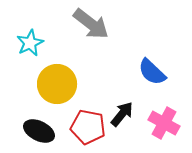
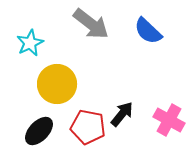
blue semicircle: moved 4 px left, 41 px up
pink cross: moved 5 px right, 3 px up
black ellipse: rotated 72 degrees counterclockwise
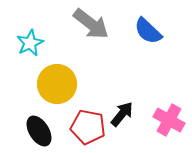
black ellipse: rotated 76 degrees counterclockwise
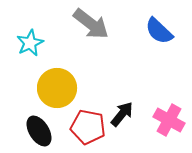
blue semicircle: moved 11 px right
yellow circle: moved 4 px down
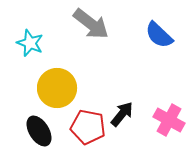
blue semicircle: moved 4 px down
cyan star: rotated 24 degrees counterclockwise
